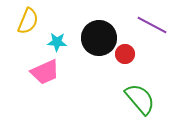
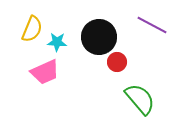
yellow semicircle: moved 4 px right, 8 px down
black circle: moved 1 px up
red circle: moved 8 px left, 8 px down
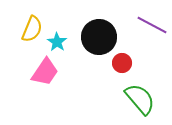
cyan star: rotated 30 degrees clockwise
red circle: moved 5 px right, 1 px down
pink trapezoid: rotated 32 degrees counterclockwise
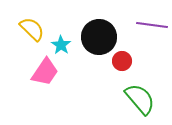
purple line: rotated 20 degrees counterclockwise
yellow semicircle: rotated 68 degrees counterclockwise
cyan star: moved 4 px right, 3 px down
red circle: moved 2 px up
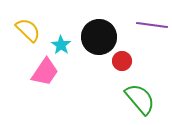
yellow semicircle: moved 4 px left, 1 px down
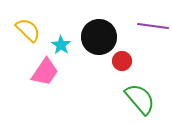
purple line: moved 1 px right, 1 px down
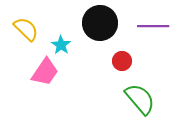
purple line: rotated 8 degrees counterclockwise
yellow semicircle: moved 2 px left, 1 px up
black circle: moved 1 px right, 14 px up
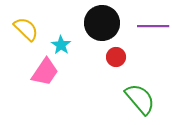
black circle: moved 2 px right
red circle: moved 6 px left, 4 px up
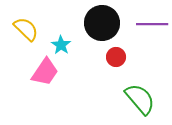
purple line: moved 1 px left, 2 px up
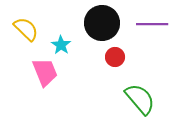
red circle: moved 1 px left
pink trapezoid: rotated 56 degrees counterclockwise
